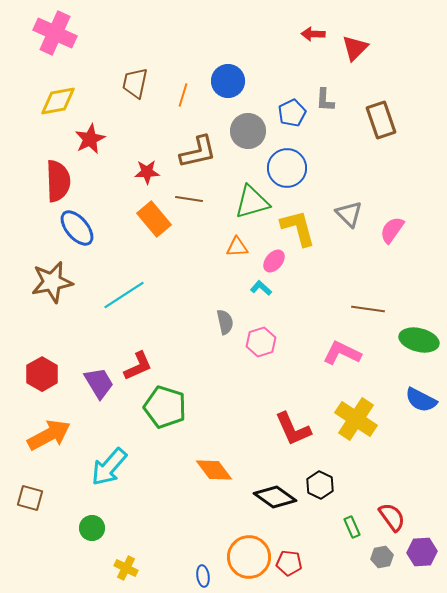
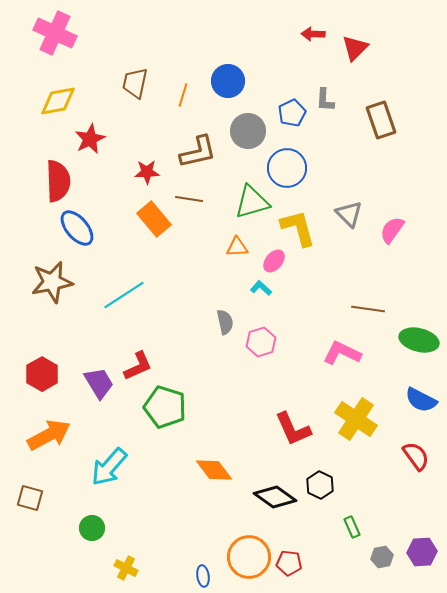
red semicircle at (392, 517): moved 24 px right, 61 px up
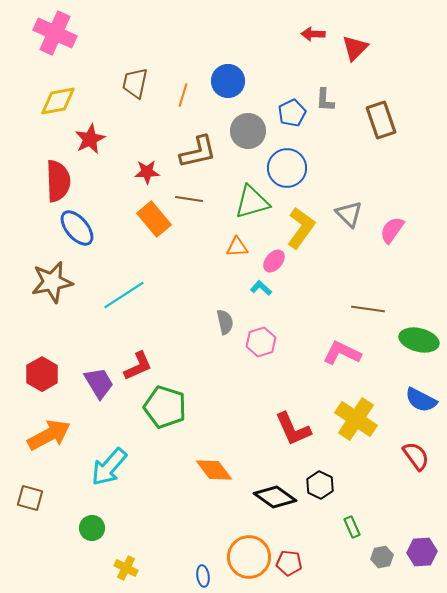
yellow L-shape at (298, 228): moved 3 px right; rotated 51 degrees clockwise
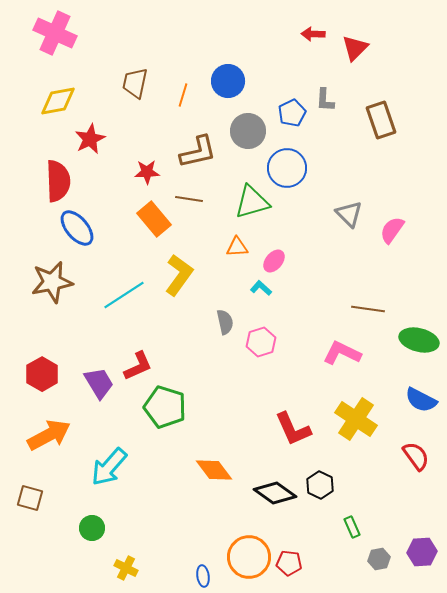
yellow L-shape at (301, 228): moved 122 px left, 47 px down
black diamond at (275, 497): moved 4 px up
gray hexagon at (382, 557): moved 3 px left, 2 px down
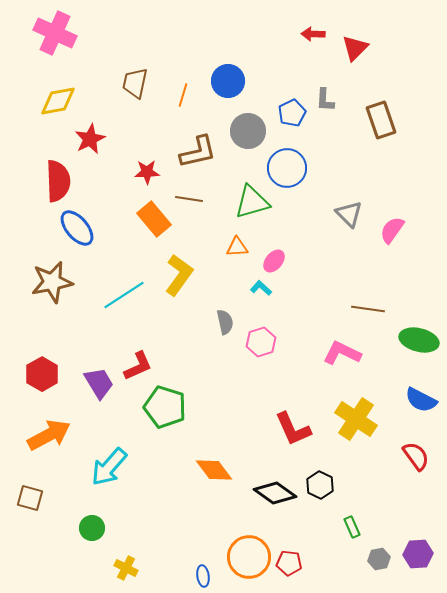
purple hexagon at (422, 552): moved 4 px left, 2 px down
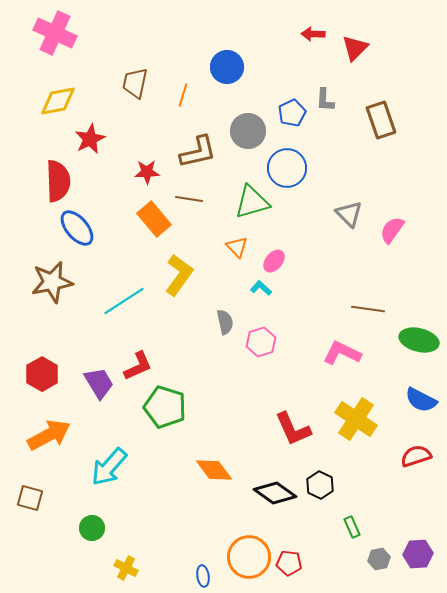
blue circle at (228, 81): moved 1 px left, 14 px up
orange triangle at (237, 247): rotated 50 degrees clockwise
cyan line at (124, 295): moved 6 px down
red semicircle at (416, 456): rotated 72 degrees counterclockwise
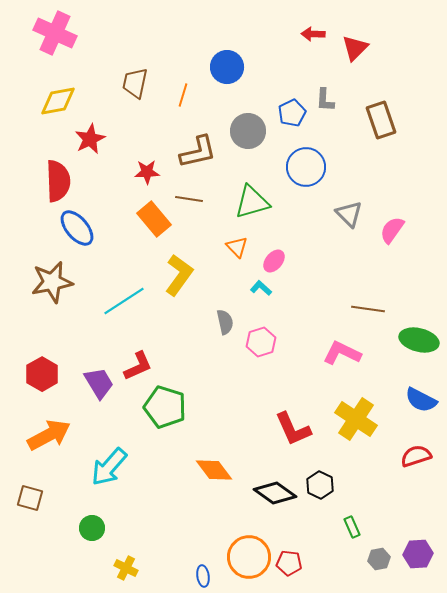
blue circle at (287, 168): moved 19 px right, 1 px up
